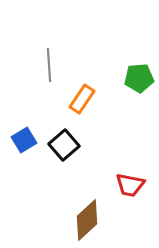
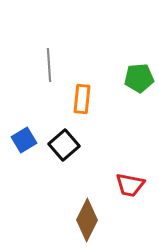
orange rectangle: rotated 28 degrees counterclockwise
brown diamond: rotated 21 degrees counterclockwise
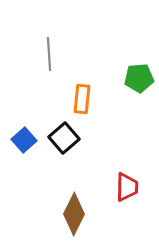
gray line: moved 11 px up
blue square: rotated 10 degrees counterclockwise
black square: moved 7 px up
red trapezoid: moved 3 px left, 2 px down; rotated 100 degrees counterclockwise
brown diamond: moved 13 px left, 6 px up
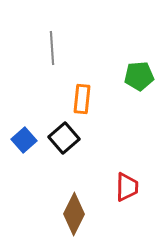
gray line: moved 3 px right, 6 px up
green pentagon: moved 2 px up
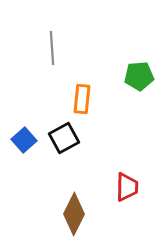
black square: rotated 12 degrees clockwise
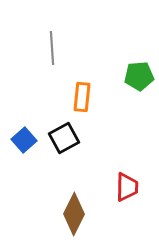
orange rectangle: moved 2 px up
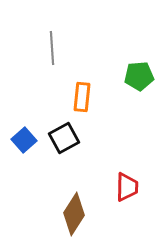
brown diamond: rotated 6 degrees clockwise
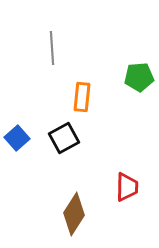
green pentagon: moved 1 px down
blue square: moved 7 px left, 2 px up
